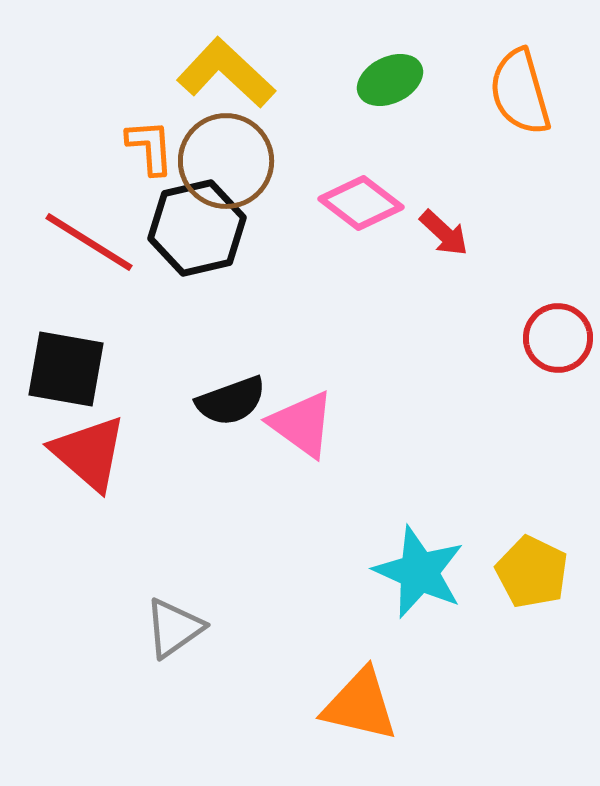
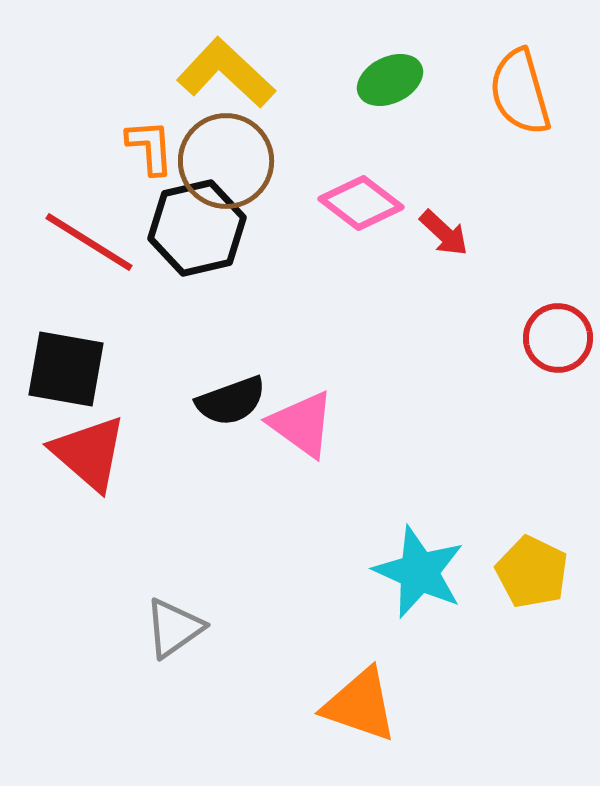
orange triangle: rotated 6 degrees clockwise
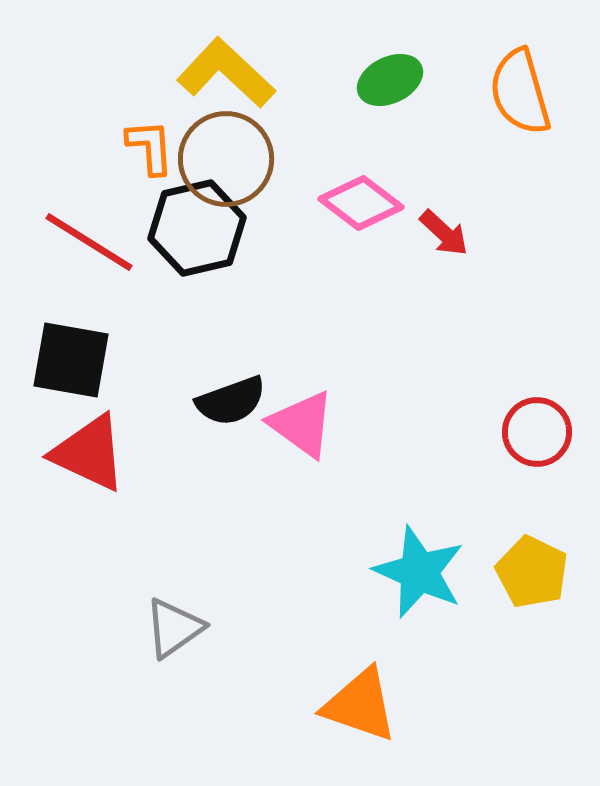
brown circle: moved 2 px up
red circle: moved 21 px left, 94 px down
black square: moved 5 px right, 9 px up
red triangle: rotated 16 degrees counterclockwise
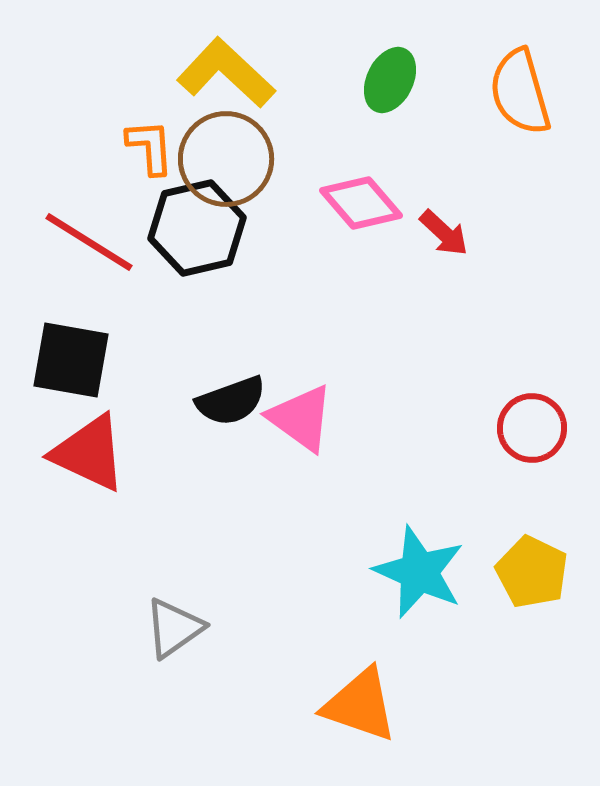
green ellipse: rotated 38 degrees counterclockwise
pink diamond: rotated 12 degrees clockwise
pink triangle: moved 1 px left, 6 px up
red circle: moved 5 px left, 4 px up
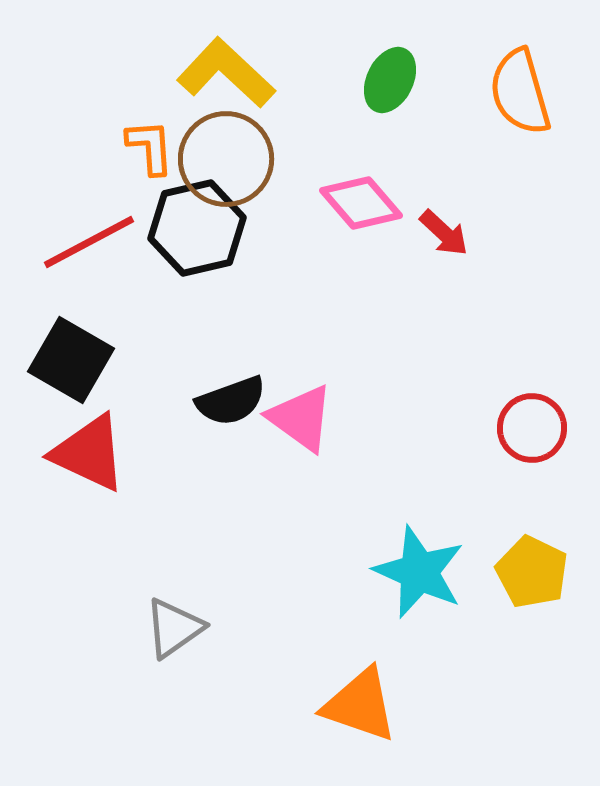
red line: rotated 60 degrees counterclockwise
black square: rotated 20 degrees clockwise
